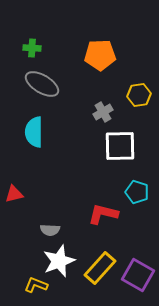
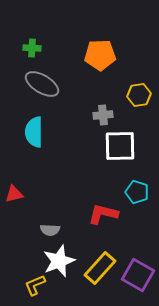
gray cross: moved 3 px down; rotated 24 degrees clockwise
yellow L-shape: moved 1 px left; rotated 45 degrees counterclockwise
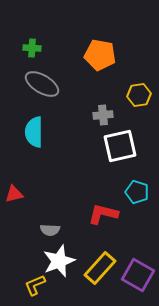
orange pentagon: rotated 12 degrees clockwise
white square: rotated 12 degrees counterclockwise
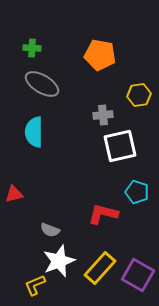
gray semicircle: rotated 18 degrees clockwise
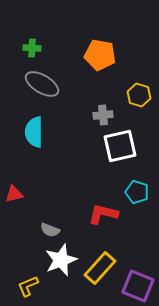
yellow hexagon: rotated 25 degrees clockwise
white star: moved 2 px right, 1 px up
purple square: moved 11 px down; rotated 8 degrees counterclockwise
yellow L-shape: moved 7 px left, 1 px down
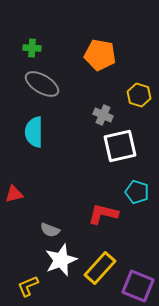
gray cross: rotated 30 degrees clockwise
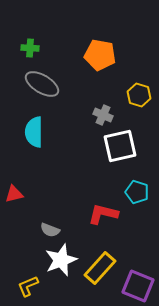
green cross: moved 2 px left
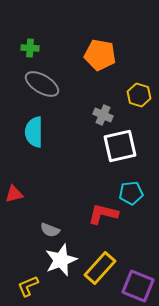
cyan pentagon: moved 6 px left, 1 px down; rotated 25 degrees counterclockwise
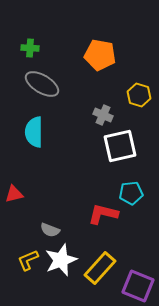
yellow L-shape: moved 26 px up
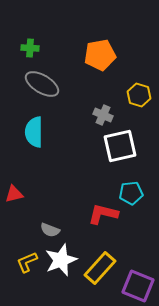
orange pentagon: rotated 20 degrees counterclockwise
yellow L-shape: moved 1 px left, 2 px down
